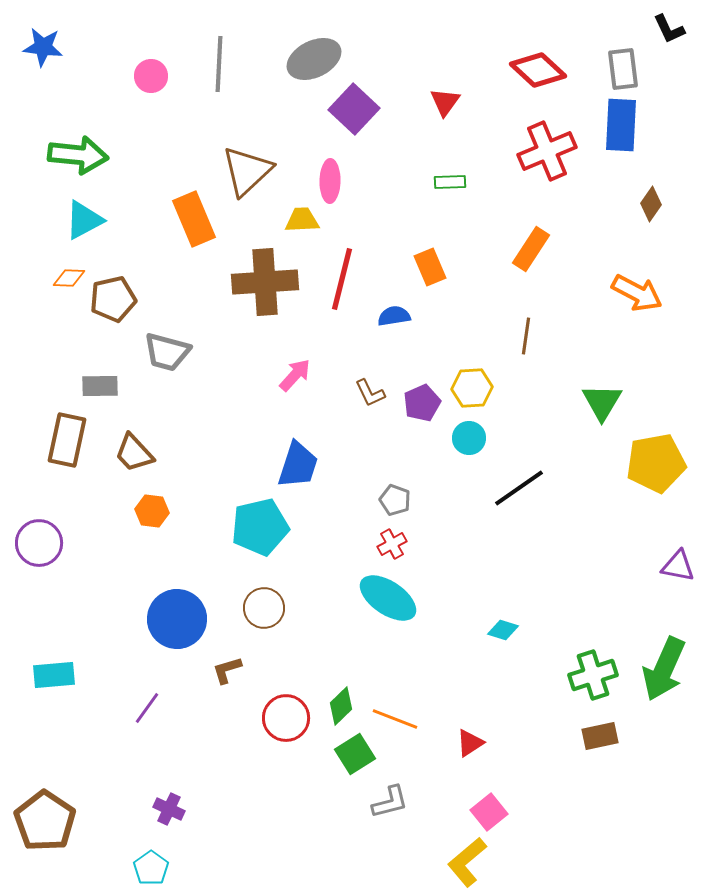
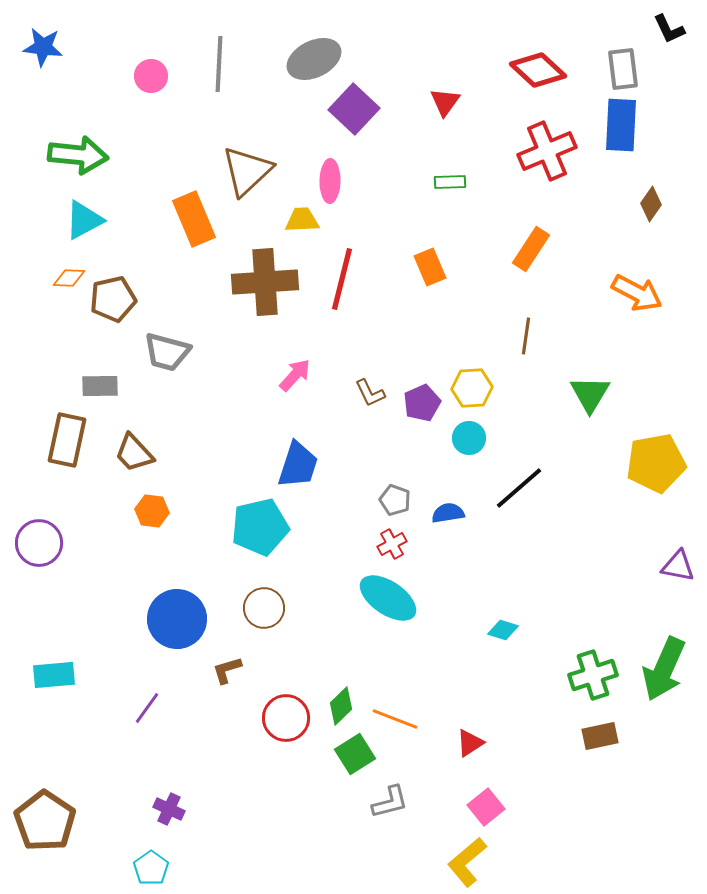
blue semicircle at (394, 316): moved 54 px right, 197 px down
green triangle at (602, 402): moved 12 px left, 8 px up
black line at (519, 488): rotated 6 degrees counterclockwise
pink square at (489, 812): moved 3 px left, 5 px up
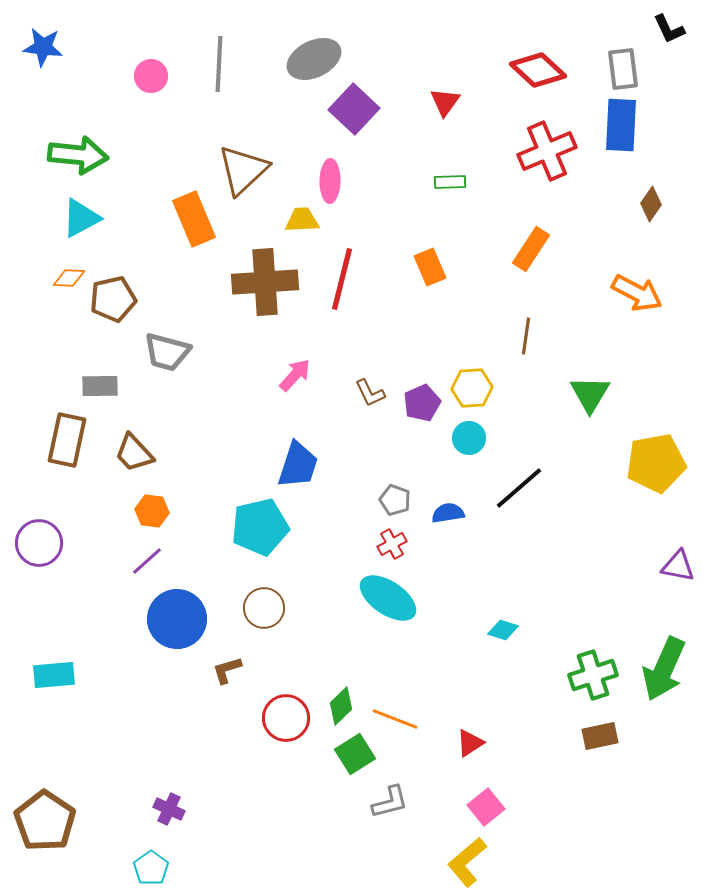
brown triangle at (247, 171): moved 4 px left, 1 px up
cyan triangle at (84, 220): moved 3 px left, 2 px up
purple line at (147, 708): moved 147 px up; rotated 12 degrees clockwise
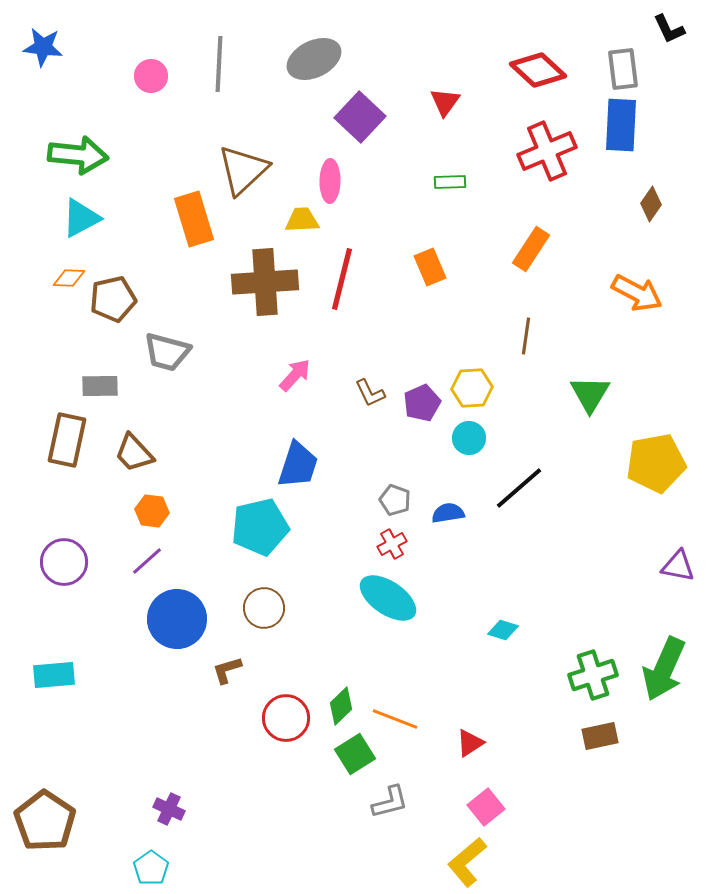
purple square at (354, 109): moved 6 px right, 8 px down
orange rectangle at (194, 219): rotated 6 degrees clockwise
purple circle at (39, 543): moved 25 px right, 19 px down
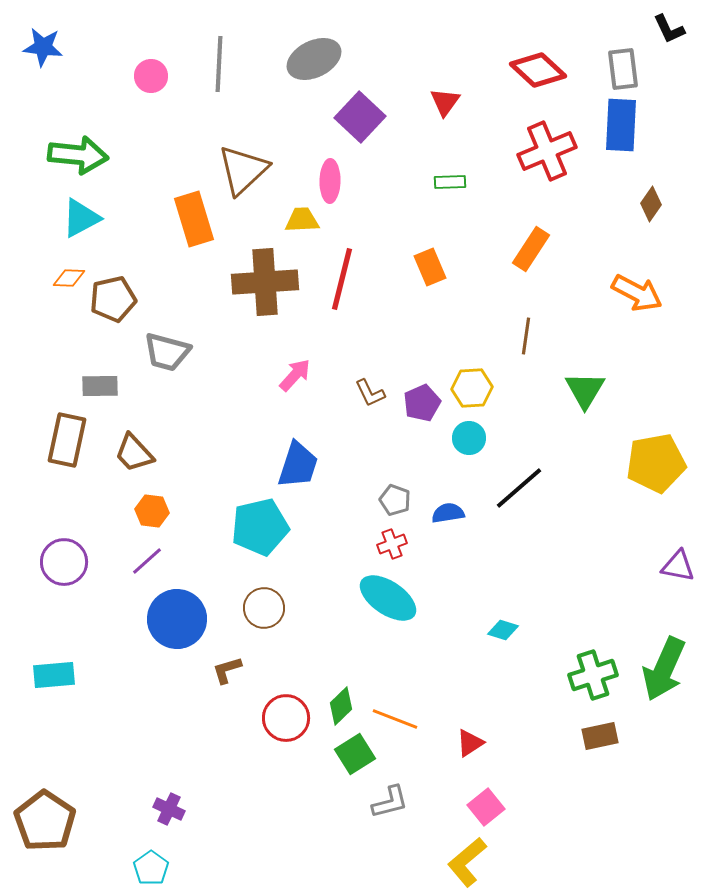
green triangle at (590, 394): moved 5 px left, 4 px up
red cross at (392, 544): rotated 8 degrees clockwise
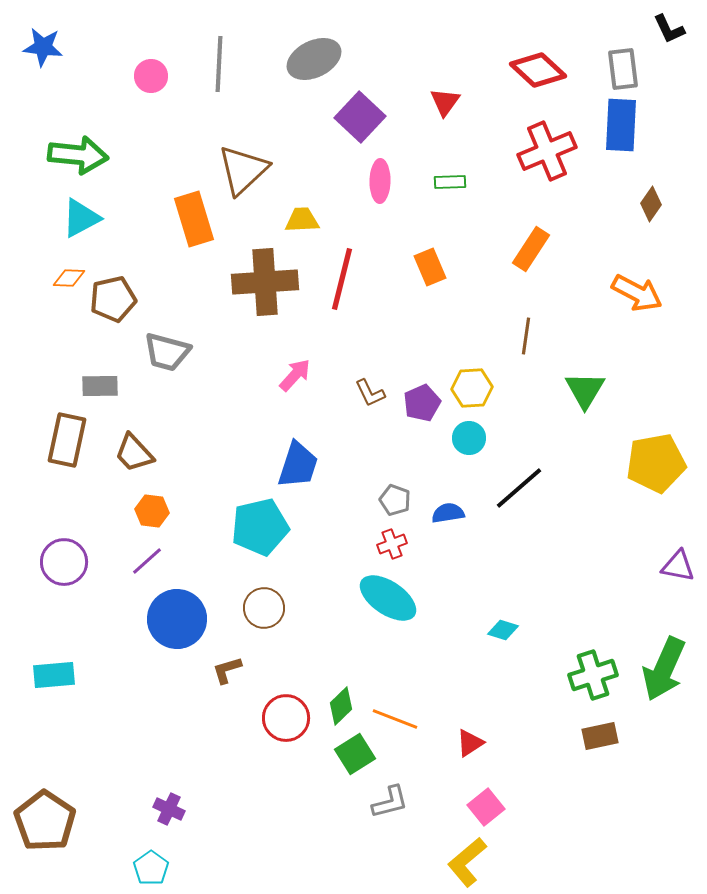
pink ellipse at (330, 181): moved 50 px right
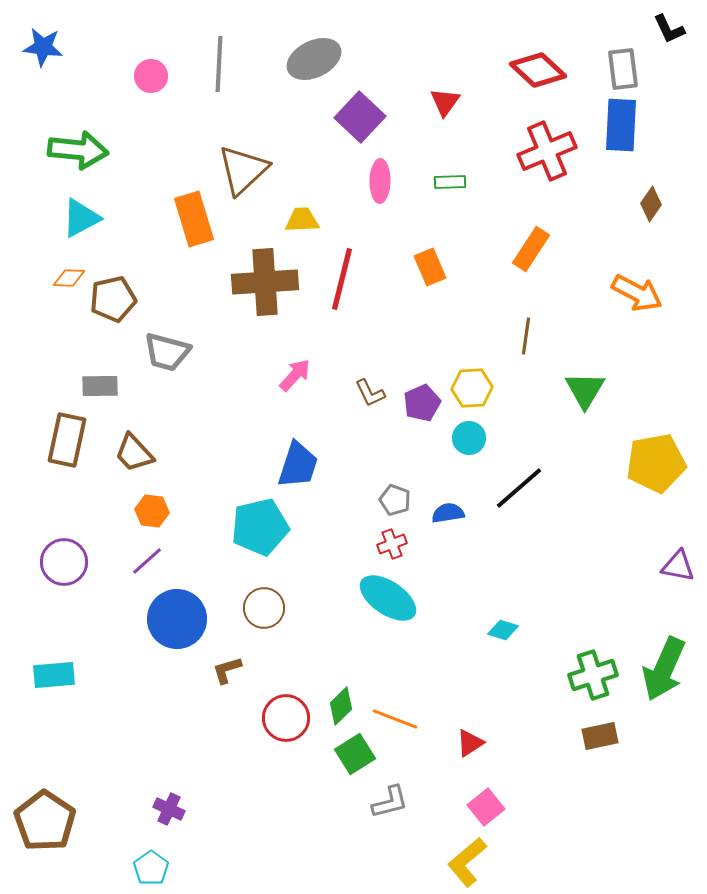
green arrow at (78, 155): moved 5 px up
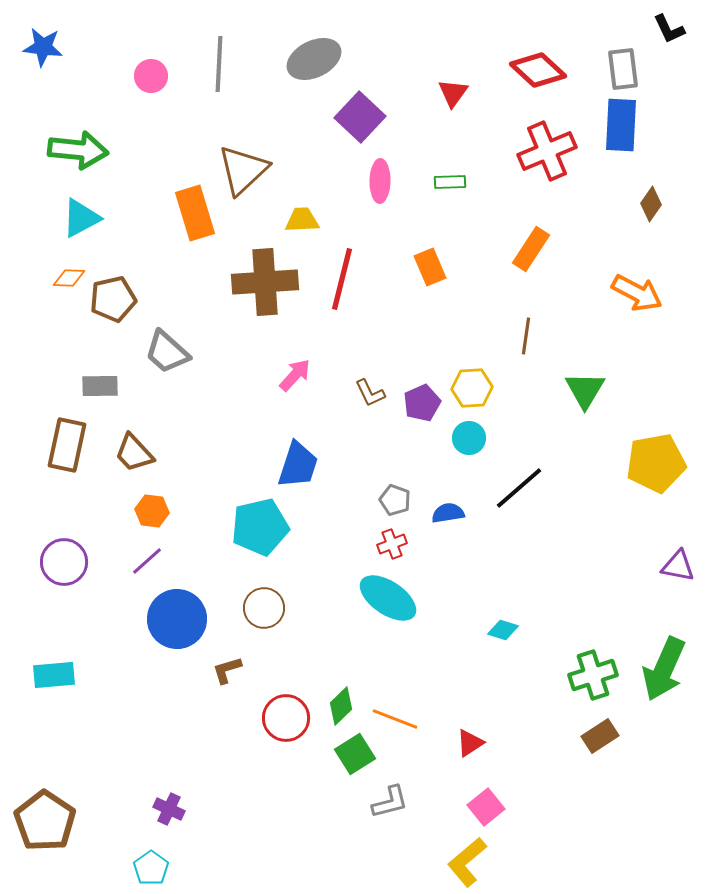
red triangle at (445, 102): moved 8 px right, 9 px up
orange rectangle at (194, 219): moved 1 px right, 6 px up
gray trapezoid at (167, 352): rotated 27 degrees clockwise
brown rectangle at (67, 440): moved 5 px down
brown rectangle at (600, 736): rotated 21 degrees counterclockwise
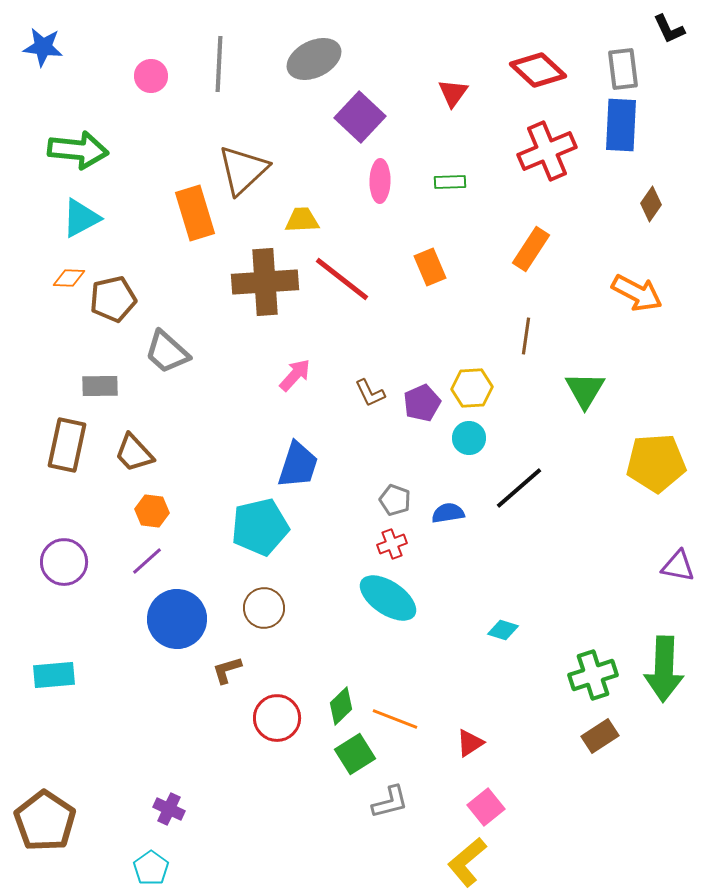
red line at (342, 279): rotated 66 degrees counterclockwise
yellow pentagon at (656, 463): rotated 6 degrees clockwise
green arrow at (664, 669): rotated 22 degrees counterclockwise
red circle at (286, 718): moved 9 px left
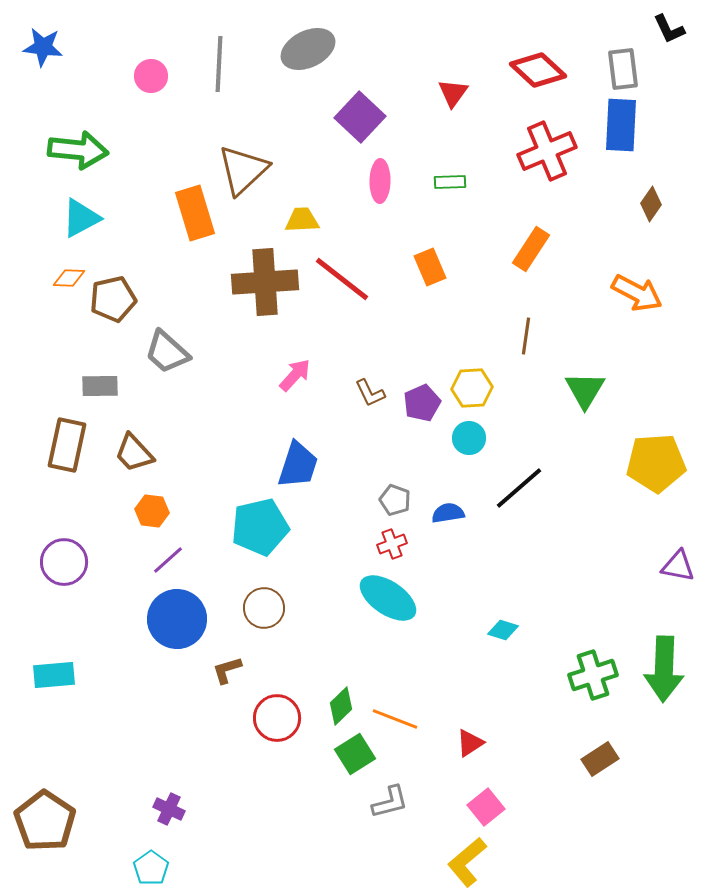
gray ellipse at (314, 59): moved 6 px left, 10 px up
purple line at (147, 561): moved 21 px right, 1 px up
brown rectangle at (600, 736): moved 23 px down
